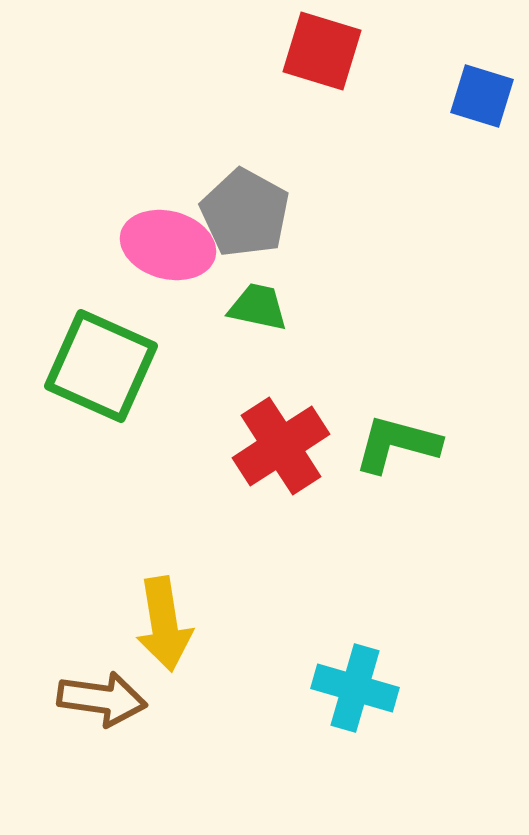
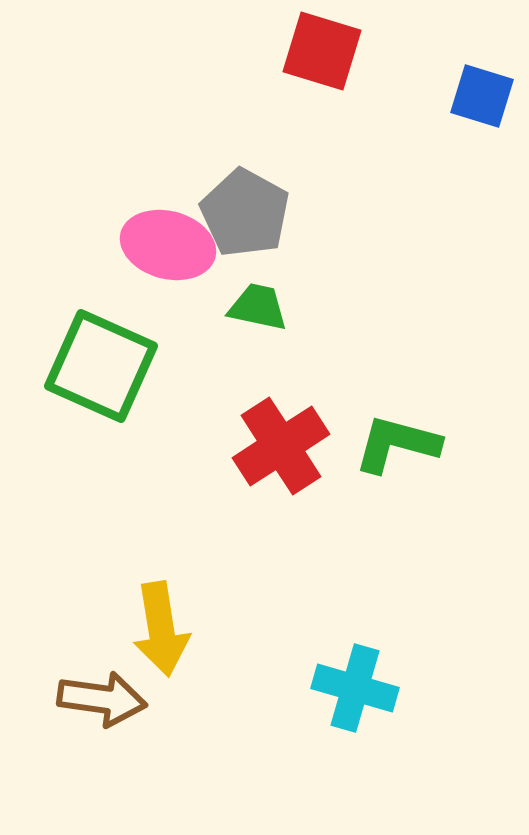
yellow arrow: moved 3 px left, 5 px down
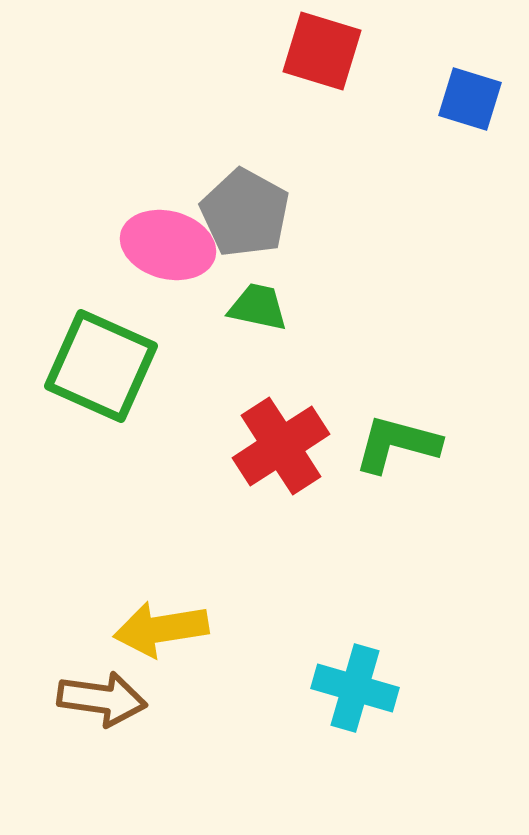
blue square: moved 12 px left, 3 px down
yellow arrow: rotated 90 degrees clockwise
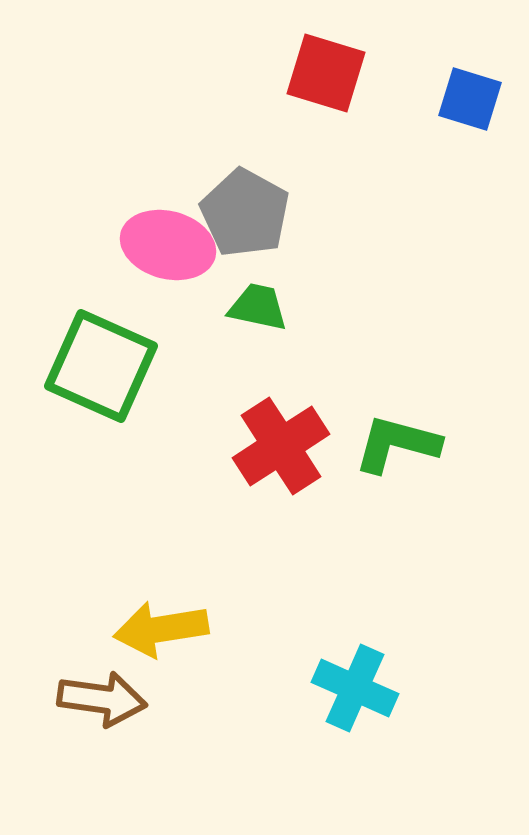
red square: moved 4 px right, 22 px down
cyan cross: rotated 8 degrees clockwise
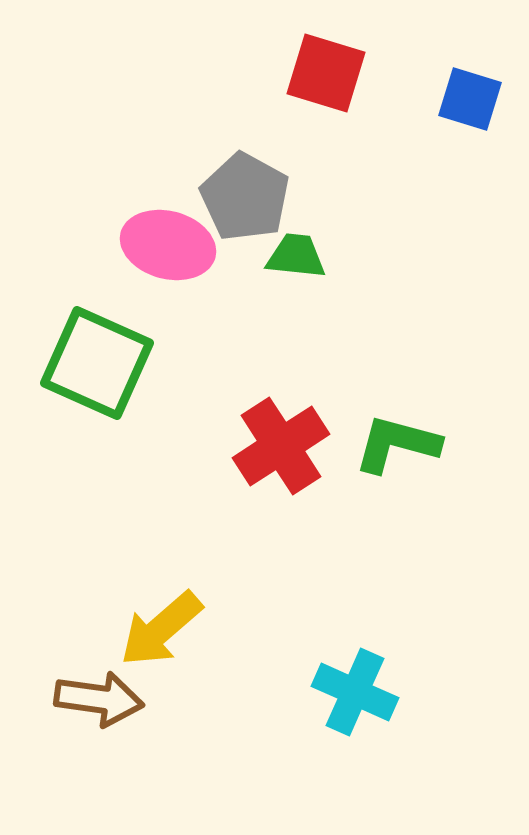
gray pentagon: moved 16 px up
green trapezoid: moved 38 px right, 51 px up; rotated 6 degrees counterclockwise
green square: moved 4 px left, 3 px up
yellow arrow: rotated 32 degrees counterclockwise
cyan cross: moved 4 px down
brown arrow: moved 3 px left
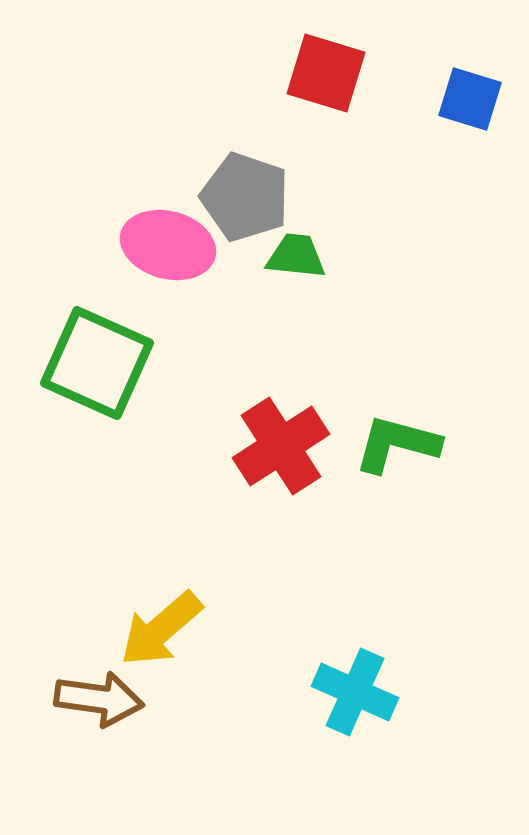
gray pentagon: rotated 10 degrees counterclockwise
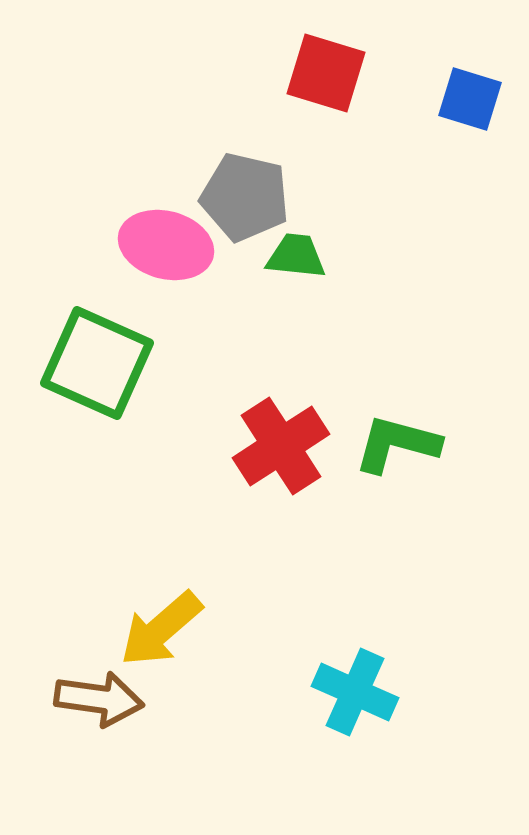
gray pentagon: rotated 6 degrees counterclockwise
pink ellipse: moved 2 px left
